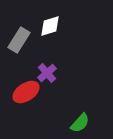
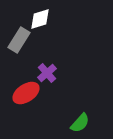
white diamond: moved 10 px left, 7 px up
red ellipse: moved 1 px down
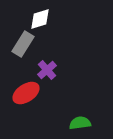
gray rectangle: moved 4 px right, 4 px down
purple cross: moved 3 px up
green semicircle: rotated 140 degrees counterclockwise
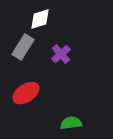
gray rectangle: moved 3 px down
purple cross: moved 14 px right, 16 px up
green semicircle: moved 9 px left
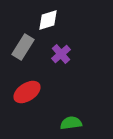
white diamond: moved 8 px right, 1 px down
red ellipse: moved 1 px right, 1 px up
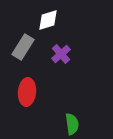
red ellipse: rotated 52 degrees counterclockwise
green semicircle: moved 1 px right, 1 px down; rotated 90 degrees clockwise
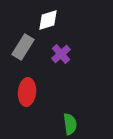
green semicircle: moved 2 px left
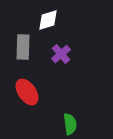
gray rectangle: rotated 30 degrees counterclockwise
red ellipse: rotated 40 degrees counterclockwise
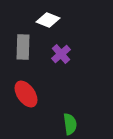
white diamond: rotated 40 degrees clockwise
red ellipse: moved 1 px left, 2 px down
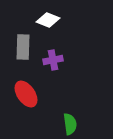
purple cross: moved 8 px left, 6 px down; rotated 30 degrees clockwise
